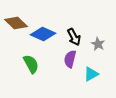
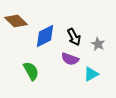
brown diamond: moved 2 px up
blue diamond: moved 2 px right, 2 px down; rotated 50 degrees counterclockwise
purple semicircle: rotated 84 degrees counterclockwise
green semicircle: moved 7 px down
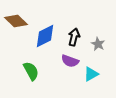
black arrow: rotated 138 degrees counterclockwise
purple semicircle: moved 2 px down
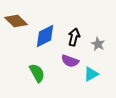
green semicircle: moved 6 px right, 2 px down
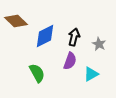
gray star: moved 1 px right
purple semicircle: rotated 90 degrees counterclockwise
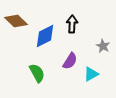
black arrow: moved 2 px left, 13 px up; rotated 12 degrees counterclockwise
gray star: moved 4 px right, 2 px down
purple semicircle: rotated 12 degrees clockwise
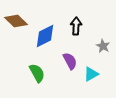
black arrow: moved 4 px right, 2 px down
purple semicircle: rotated 60 degrees counterclockwise
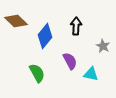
blue diamond: rotated 25 degrees counterclockwise
cyan triangle: rotated 42 degrees clockwise
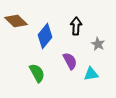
gray star: moved 5 px left, 2 px up
cyan triangle: rotated 21 degrees counterclockwise
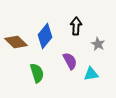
brown diamond: moved 21 px down
green semicircle: rotated 12 degrees clockwise
